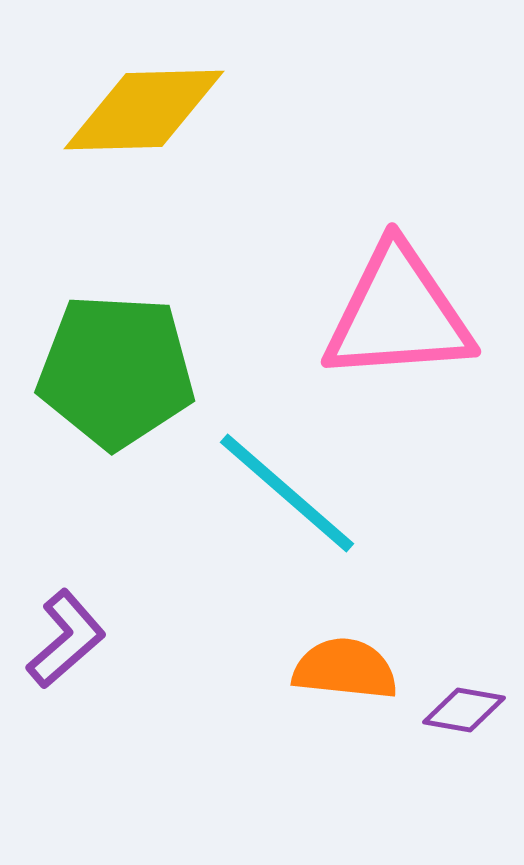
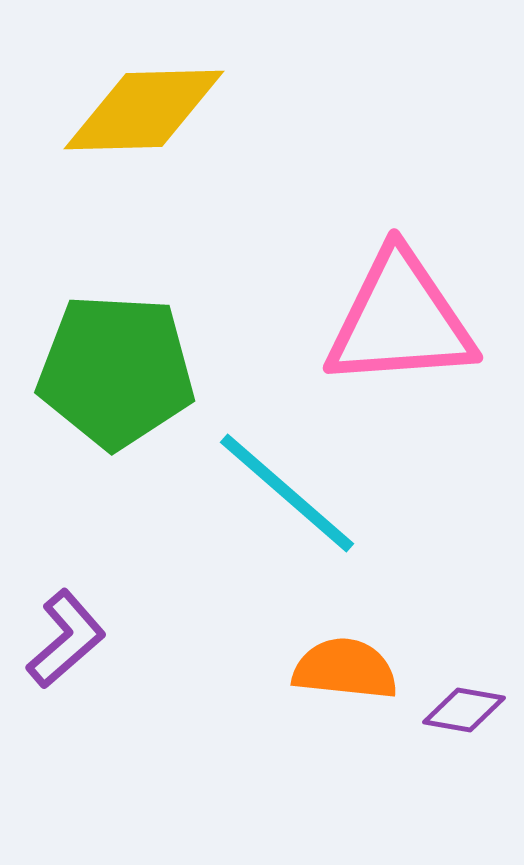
pink triangle: moved 2 px right, 6 px down
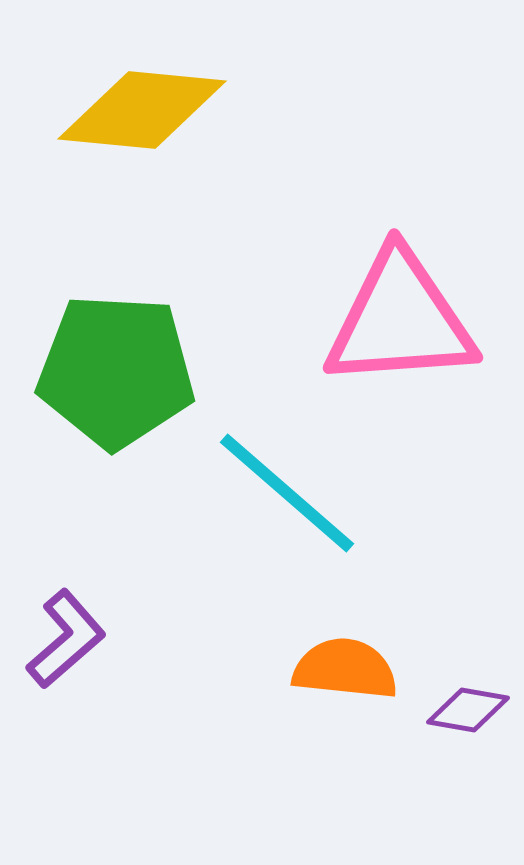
yellow diamond: moved 2 px left; rotated 7 degrees clockwise
purple diamond: moved 4 px right
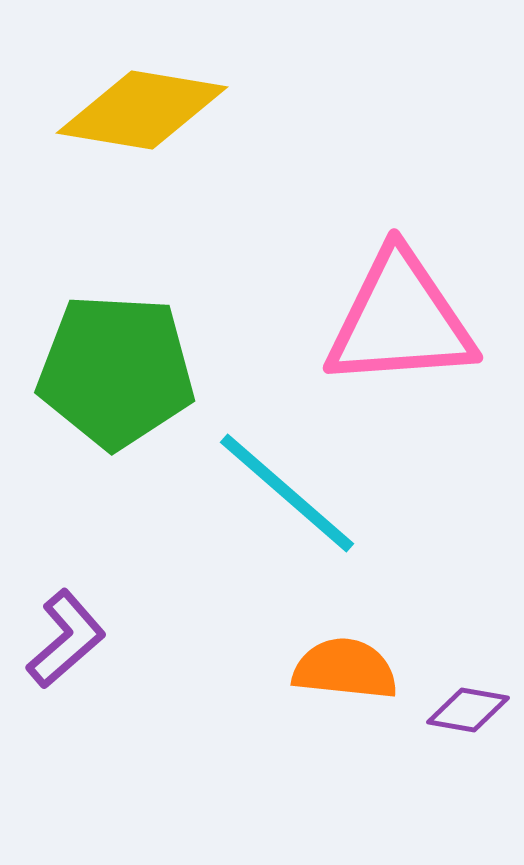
yellow diamond: rotated 4 degrees clockwise
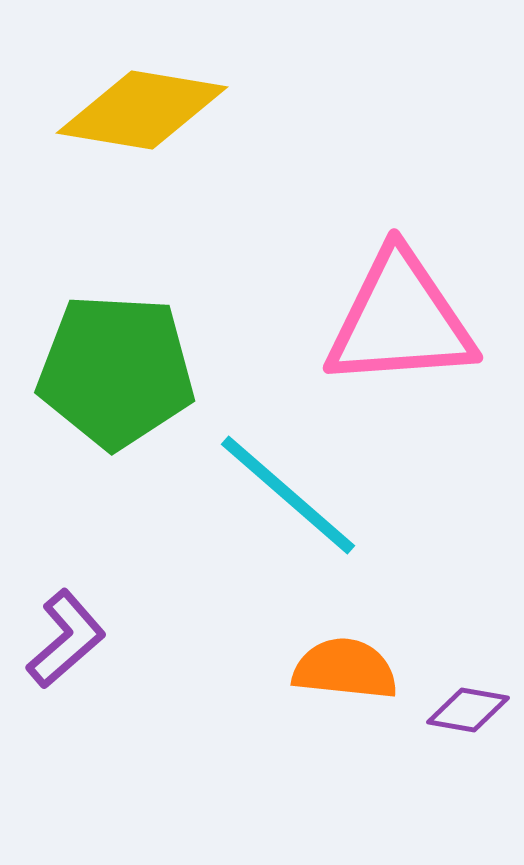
cyan line: moved 1 px right, 2 px down
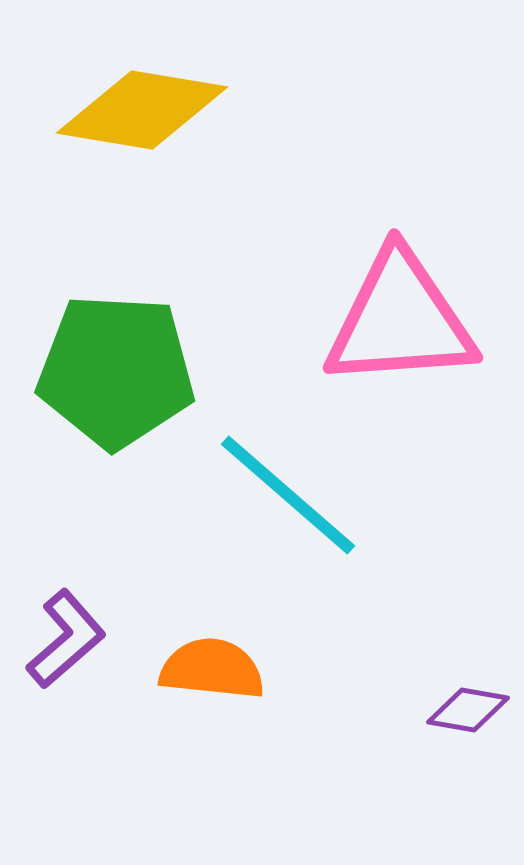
orange semicircle: moved 133 px left
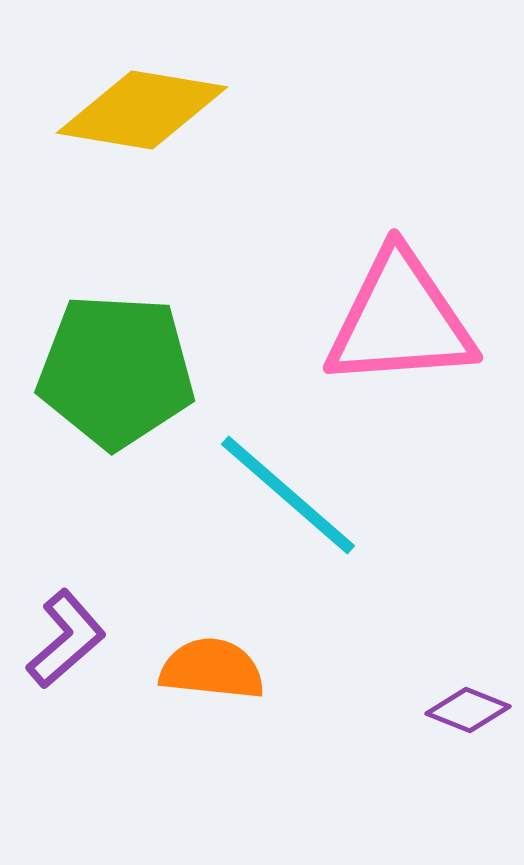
purple diamond: rotated 12 degrees clockwise
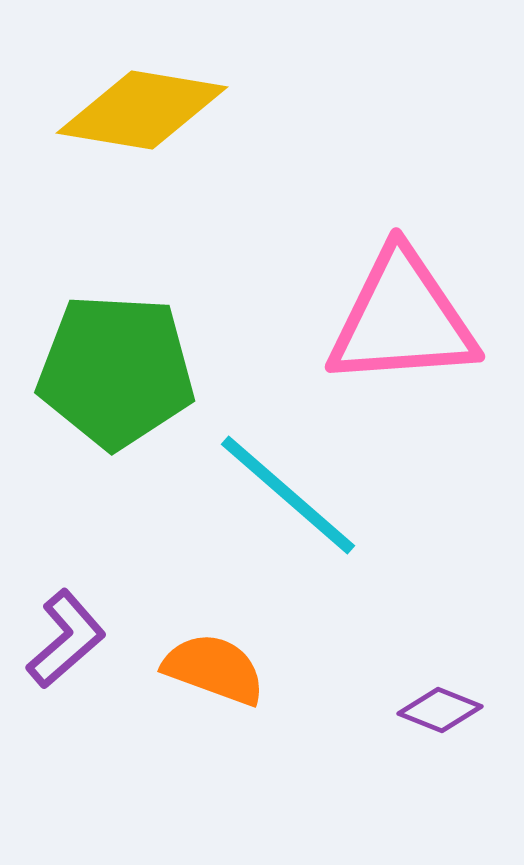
pink triangle: moved 2 px right, 1 px up
orange semicircle: moved 2 px right; rotated 14 degrees clockwise
purple diamond: moved 28 px left
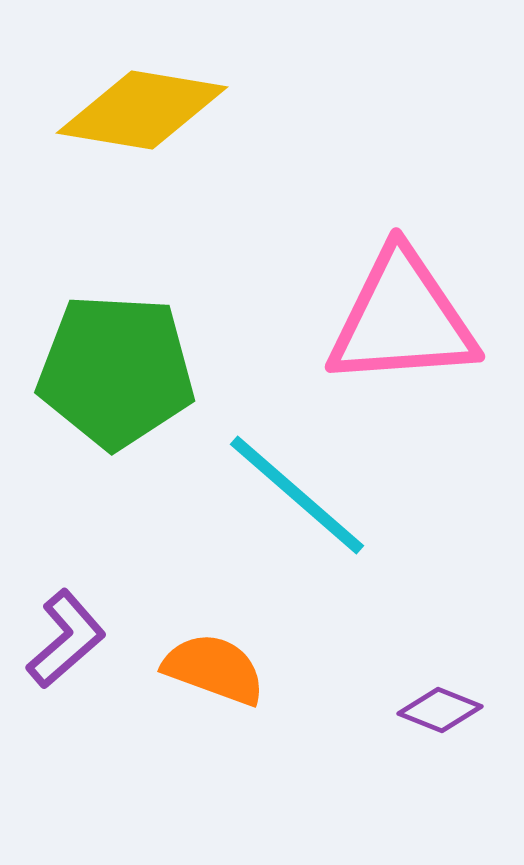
cyan line: moved 9 px right
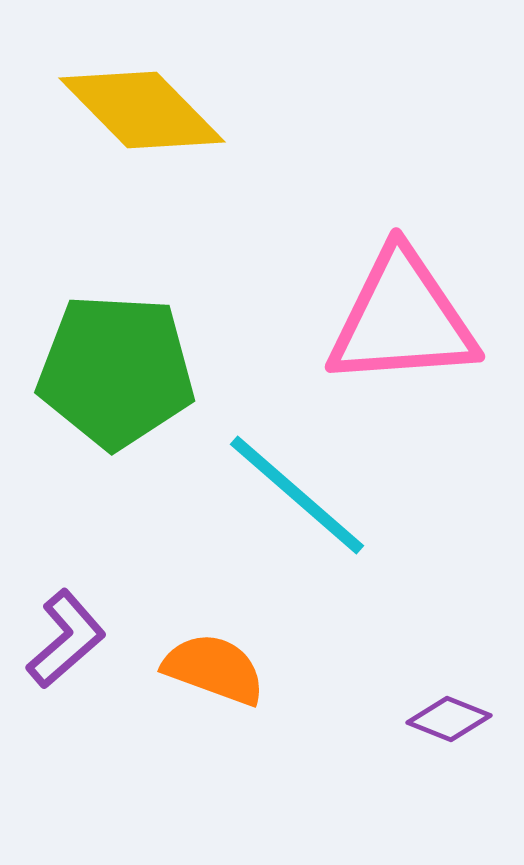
yellow diamond: rotated 36 degrees clockwise
purple diamond: moved 9 px right, 9 px down
